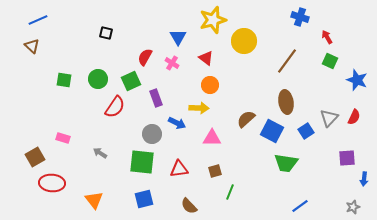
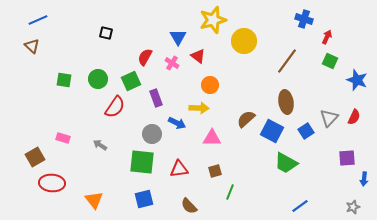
blue cross at (300, 17): moved 4 px right, 2 px down
red arrow at (327, 37): rotated 56 degrees clockwise
red triangle at (206, 58): moved 8 px left, 2 px up
gray arrow at (100, 153): moved 8 px up
green trapezoid at (286, 163): rotated 20 degrees clockwise
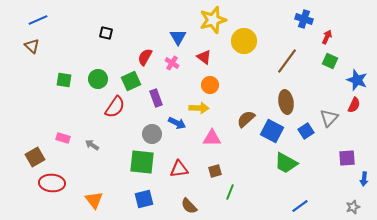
red triangle at (198, 56): moved 6 px right, 1 px down
red semicircle at (354, 117): moved 12 px up
gray arrow at (100, 145): moved 8 px left
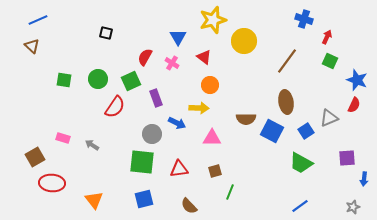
gray triangle at (329, 118): rotated 24 degrees clockwise
brown semicircle at (246, 119): rotated 138 degrees counterclockwise
green trapezoid at (286, 163): moved 15 px right
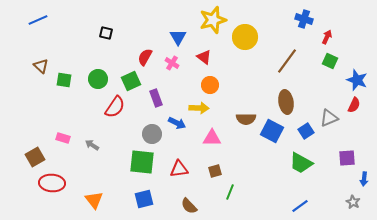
yellow circle at (244, 41): moved 1 px right, 4 px up
brown triangle at (32, 46): moved 9 px right, 20 px down
gray star at (353, 207): moved 5 px up; rotated 24 degrees counterclockwise
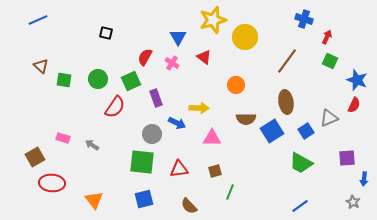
orange circle at (210, 85): moved 26 px right
blue square at (272, 131): rotated 30 degrees clockwise
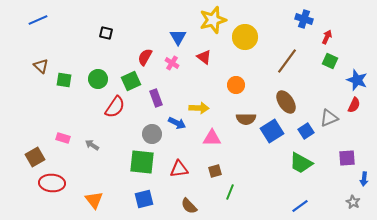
brown ellipse at (286, 102): rotated 25 degrees counterclockwise
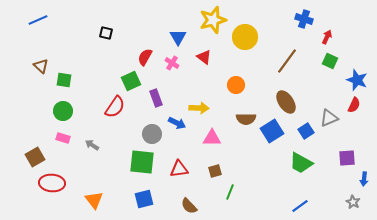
green circle at (98, 79): moved 35 px left, 32 px down
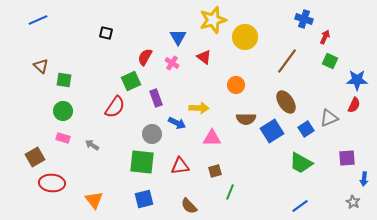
red arrow at (327, 37): moved 2 px left
blue star at (357, 80): rotated 20 degrees counterclockwise
blue square at (306, 131): moved 2 px up
red triangle at (179, 169): moved 1 px right, 3 px up
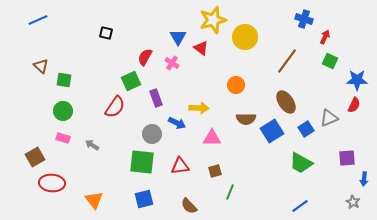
red triangle at (204, 57): moved 3 px left, 9 px up
